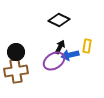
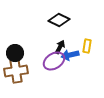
black circle: moved 1 px left, 1 px down
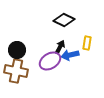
black diamond: moved 5 px right
yellow rectangle: moved 3 px up
black circle: moved 2 px right, 3 px up
purple ellipse: moved 4 px left
brown cross: rotated 20 degrees clockwise
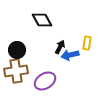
black diamond: moved 22 px left; rotated 35 degrees clockwise
purple ellipse: moved 5 px left, 20 px down
brown cross: rotated 20 degrees counterclockwise
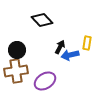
black diamond: rotated 15 degrees counterclockwise
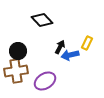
yellow rectangle: rotated 16 degrees clockwise
black circle: moved 1 px right, 1 px down
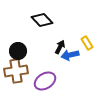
yellow rectangle: rotated 56 degrees counterclockwise
